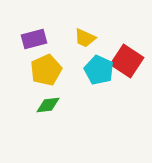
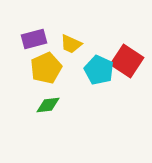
yellow trapezoid: moved 14 px left, 6 px down
yellow pentagon: moved 2 px up
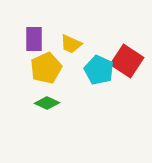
purple rectangle: rotated 75 degrees counterclockwise
green diamond: moved 1 px left, 2 px up; rotated 30 degrees clockwise
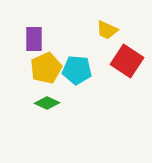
yellow trapezoid: moved 36 px right, 14 px up
cyan pentagon: moved 22 px left; rotated 20 degrees counterclockwise
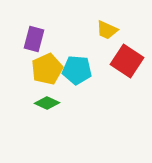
purple rectangle: rotated 15 degrees clockwise
yellow pentagon: moved 1 px right, 1 px down
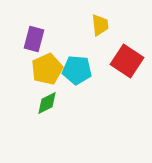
yellow trapezoid: moved 7 px left, 5 px up; rotated 120 degrees counterclockwise
green diamond: rotated 50 degrees counterclockwise
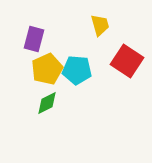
yellow trapezoid: rotated 10 degrees counterclockwise
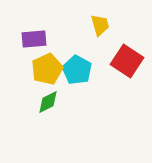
purple rectangle: rotated 70 degrees clockwise
cyan pentagon: rotated 24 degrees clockwise
green diamond: moved 1 px right, 1 px up
